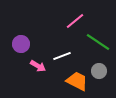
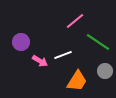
purple circle: moved 2 px up
white line: moved 1 px right, 1 px up
pink arrow: moved 2 px right, 5 px up
gray circle: moved 6 px right
orange trapezoid: rotated 95 degrees clockwise
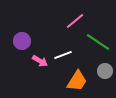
purple circle: moved 1 px right, 1 px up
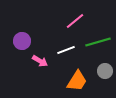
green line: rotated 50 degrees counterclockwise
white line: moved 3 px right, 5 px up
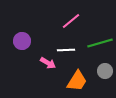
pink line: moved 4 px left
green line: moved 2 px right, 1 px down
white line: rotated 18 degrees clockwise
pink arrow: moved 8 px right, 2 px down
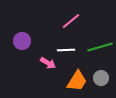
green line: moved 4 px down
gray circle: moved 4 px left, 7 px down
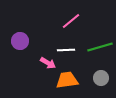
purple circle: moved 2 px left
orange trapezoid: moved 10 px left, 1 px up; rotated 130 degrees counterclockwise
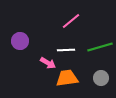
orange trapezoid: moved 2 px up
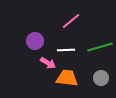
purple circle: moved 15 px right
orange trapezoid: rotated 15 degrees clockwise
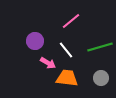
white line: rotated 54 degrees clockwise
